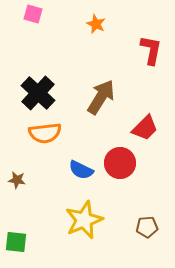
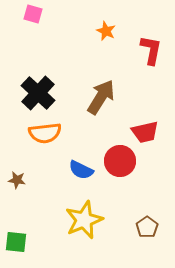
orange star: moved 10 px right, 7 px down
red trapezoid: moved 4 px down; rotated 32 degrees clockwise
red circle: moved 2 px up
brown pentagon: rotated 30 degrees counterclockwise
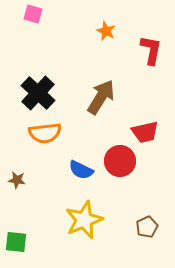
brown pentagon: rotated 10 degrees clockwise
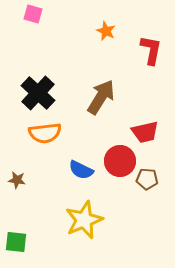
brown pentagon: moved 48 px up; rotated 30 degrees clockwise
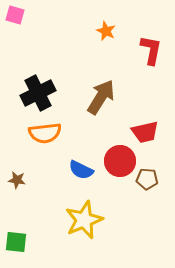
pink square: moved 18 px left, 1 px down
black cross: rotated 20 degrees clockwise
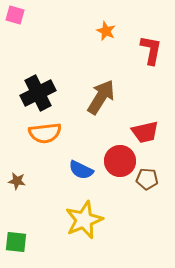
brown star: moved 1 px down
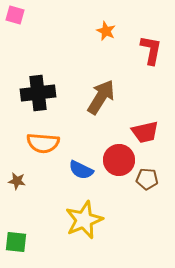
black cross: rotated 20 degrees clockwise
orange semicircle: moved 2 px left, 10 px down; rotated 12 degrees clockwise
red circle: moved 1 px left, 1 px up
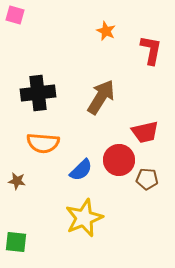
blue semicircle: rotated 70 degrees counterclockwise
yellow star: moved 2 px up
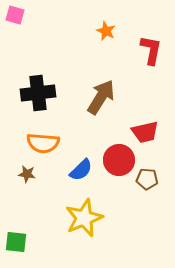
brown star: moved 10 px right, 7 px up
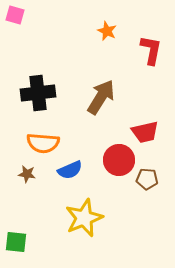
orange star: moved 1 px right
blue semicircle: moved 11 px left; rotated 20 degrees clockwise
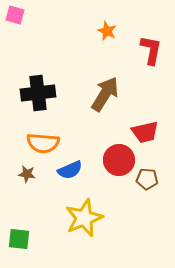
brown arrow: moved 4 px right, 3 px up
green square: moved 3 px right, 3 px up
